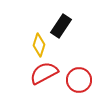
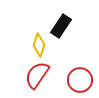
red semicircle: moved 7 px left, 2 px down; rotated 28 degrees counterclockwise
red circle: moved 1 px right
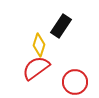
red semicircle: moved 1 px left, 7 px up; rotated 20 degrees clockwise
red circle: moved 5 px left, 2 px down
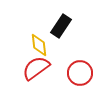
yellow diamond: rotated 25 degrees counterclockwise
red circle: moved 5 px right, 9 px up
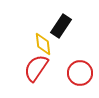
yellow diamond: moved 4 px right, 1 px up
red semicircle: rotated 20 degrees counterclockwise
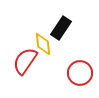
black rectangle: moved 2 px down
red semicircle: moved 11 px left, 7 px up
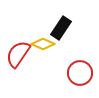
yellow diamond: rotated 60 degrees counterclockwise
red semicircle: moved 7 px left, 7 px up
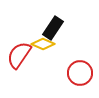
black rectangle: moved 8 px left
red semicircle: moved 1 px right, 1 px down
